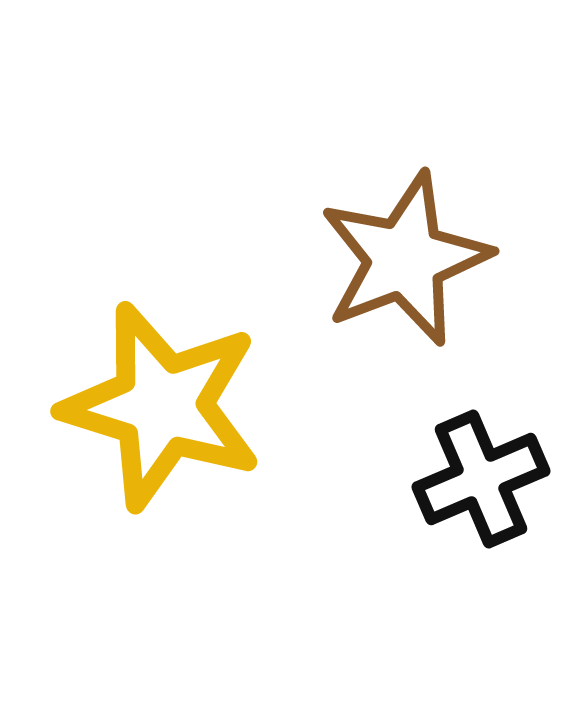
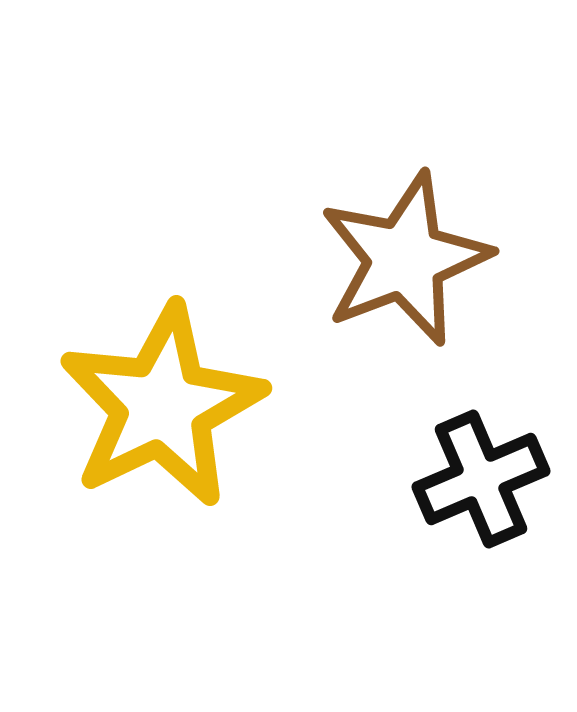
yellow star: rotated 29 degrees clockwise
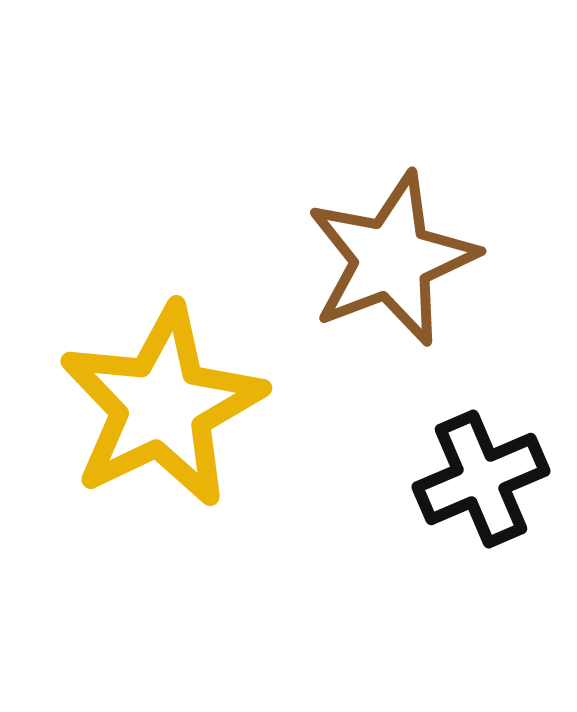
brown star: moved 13 px left
